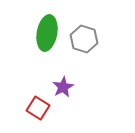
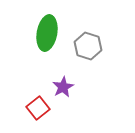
gray hexagon: moved 4 px right, 7 px down
red square: rotated 20 degrees clockwise
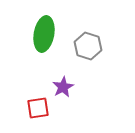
green ellipse: moved 3 px left, 1 px down
red square: rotated 30 degrees clockwise
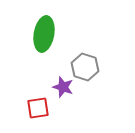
gray hexagon: moved 3 px left, 21 px down
purple star: rotated 25 degrees counterclockwise
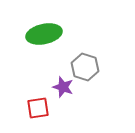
green ellipse: rotated 68 degrees clockwise
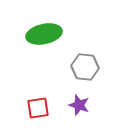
gray hexagon: rotated 12 degrees counterclockwise
purple star: moved 16 px right, 18 px down
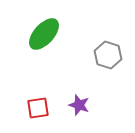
green ellipse: rotated 36 degrees counterclockwise
gray hexagon: moved 23 px right, 12 px up; rotated 12 degrees clockwise
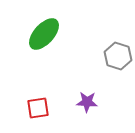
gray hexagon: moved 10 px right, 1 px down
purple star: moved 8 px right, 3 px up; rotated 15 degrees counterclockwise
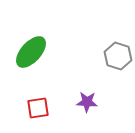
green ellipse: moved 13 px left, 18 px down
